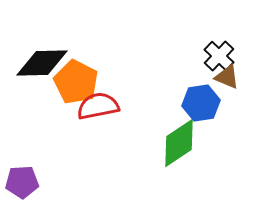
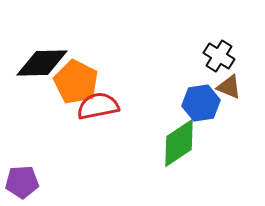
black cross: rotated 12 degrees counterclockwise
brown triangle: moved 2 px right, 10 px down
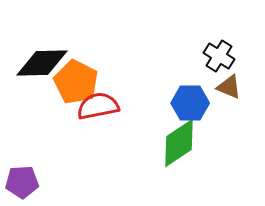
blue hexagon: moved 11 px left; rotated 9 degrees clockwise
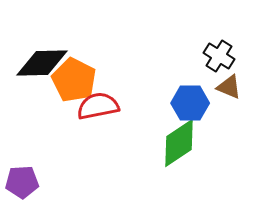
orange pentagon: moved 2 px left, 2 px up
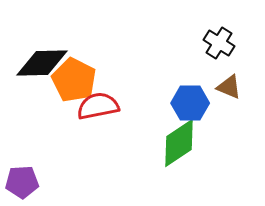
black cross: moved 13 px up
